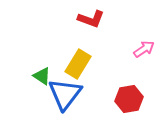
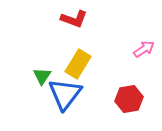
red L-shape: moved 17 px left
green triangle: rotated 30 degrees clockwise
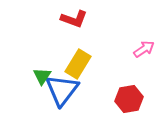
blue triangle: moved 3 px left, 4 px up
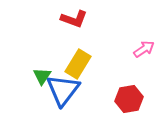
blue triangle: moved 1 px right
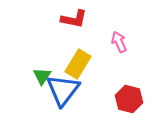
red L-shape: rotated 8 degrees counterclockwise
pink arrow: moved 25 px left, 7 px up; rotated 80 degrees counterclockwise
red hexagon: rotated 24 degrees clockwise
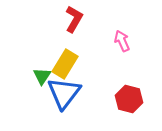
red L-shape: rotated 72 degrees counterclockwise
pink arrow: moved 3 px right, 1 px up
yellow rectangle: moved 13 px left
blue triangle: moved 1 px right, 3 px down
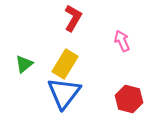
red L-shape: moved 1 px left, 1 px up
green triangle: moved 18 px left, 12 px up; rotated 18 degrees clockwise
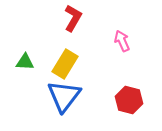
green triangle: moved 1 px right, 2 px up; rotated 42 degrees clockwise
blue triangle: moved 3 px down
red hexagon: moved 1 px down
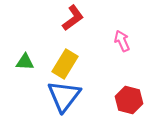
red L-shape: rotated 24 degrees clockwise
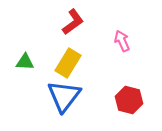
red L-shape: moved 4 px down
yellow rectangle: moved 3 px right, 1 px up
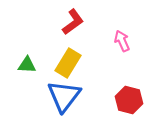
green triangle: moved 2 px right, 3 px down
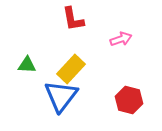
red L-shape: moved 3 px up; rotated 116 degrees clockwise
pink arrow: moved 1 px left, 2 px up; rotated 95 degrees clockwise
yellow rectangle: moved 3 px right, 6 px down; rotated 12 degrees clockwise
blue triangle: moved 3 px left
